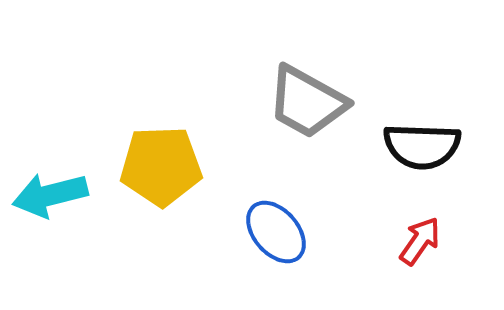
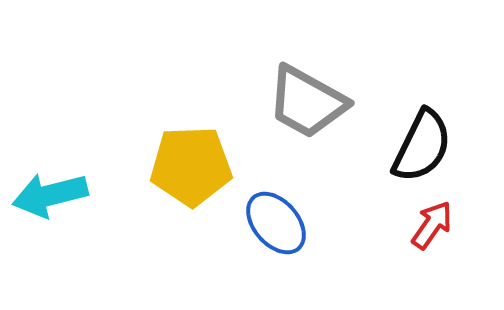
black semicircle: rotated 66 degrees counterclockwise
yellow pentagon: moved 30 px right
blue ellipse: moved 9 px up
red arrow: moved 12 px right, 16 px up
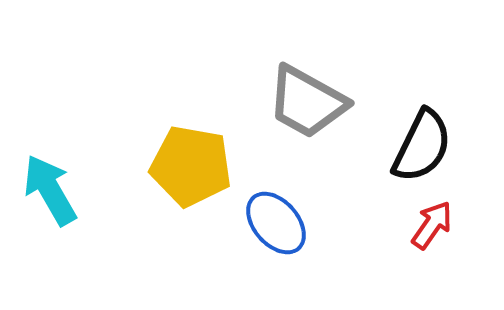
yellow pentagon: rotated 12 degrees clockwise
cyan arrow: moved 5 px up; rotated 74 degrees clockwise
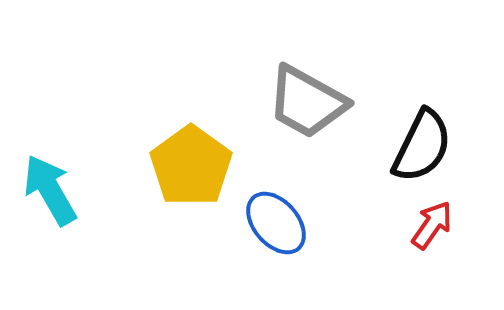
yellow pentagon: rotated 26 degrees clockwise
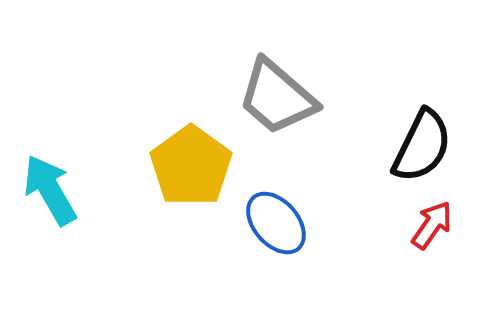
gray trapezoid: moved 30 px left, 5 px up; rotated 12 degrees clockwise
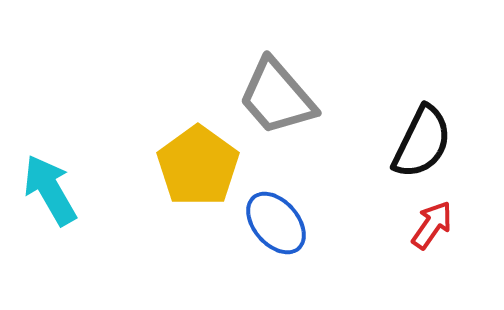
gray trapezoid: rotated 8 degrees clockwise
black semicircle: moved 4 px up
yellow pentagon: moved 7 px right
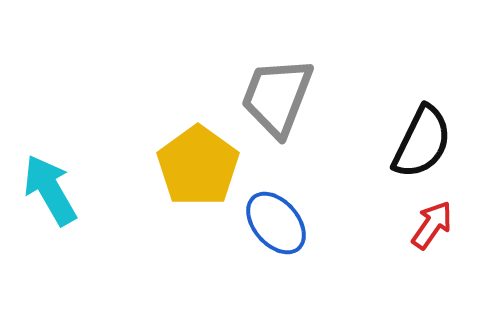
gray trapezoid: rotated 62 degrees clockwise
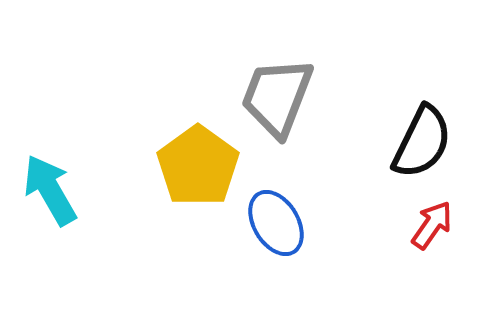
blue ellipse: rotated 10 degrees clockwise
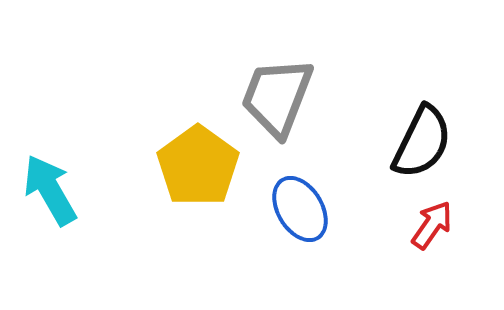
blue ellipse: moved 24 px right, 14 px up
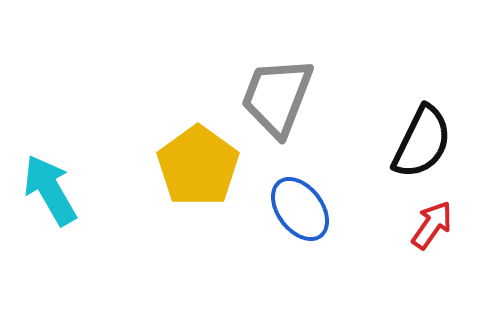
blue ellipse: rotated 6 degrees counterclockwise
